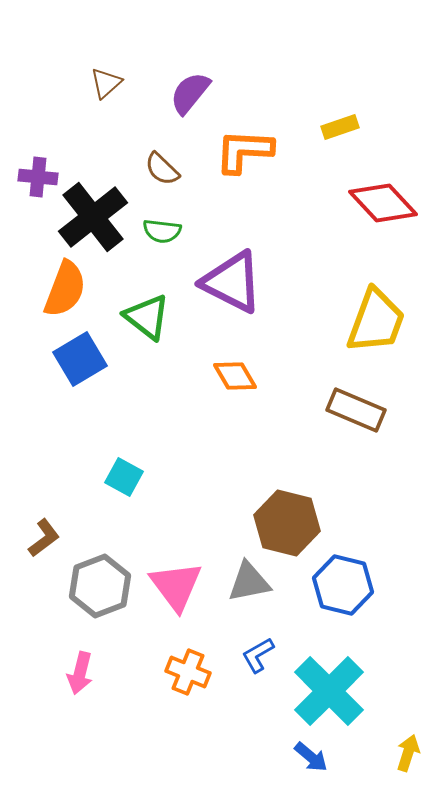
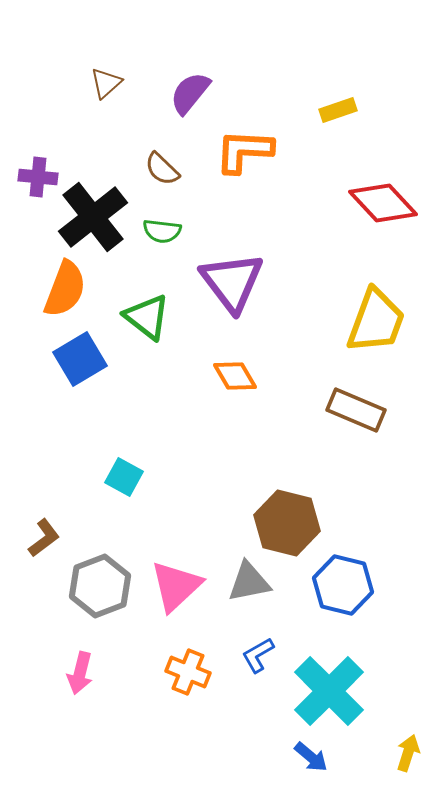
yellow rectangle: moved 2 px left, 17 px up
purple triangle: rotated 26 degrees clockwise
pink triangle: rotated 24 degrees clockwise
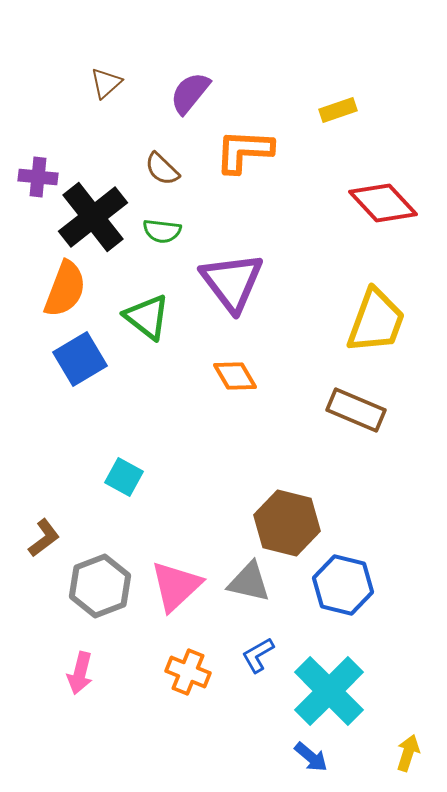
gray triangle: rotated 24 degrees clockwise
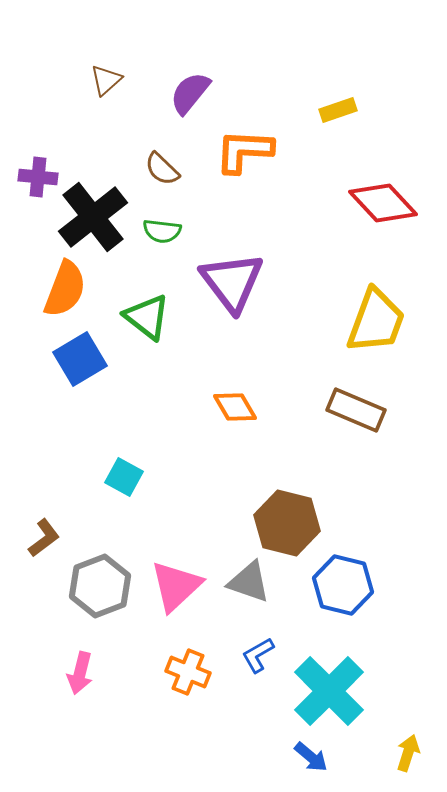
brown triangle: moved 3 px up
orange diamond: moved 31 px down
gray triangle: rotated 6 degrees clockwise
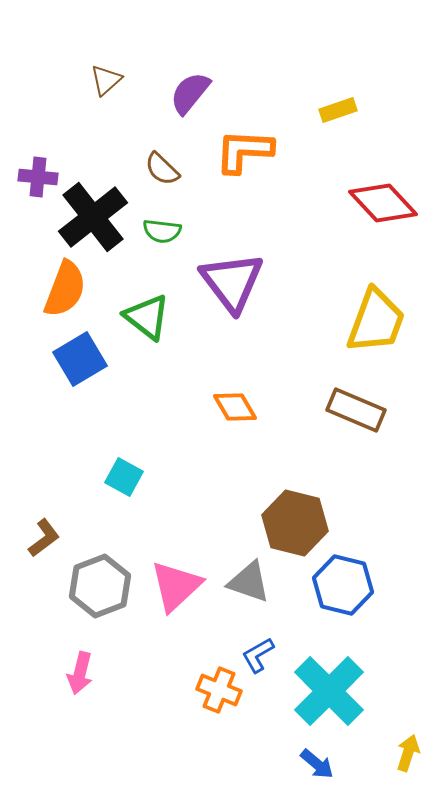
brown hexagon: moved 8 px right
orange cross: moved 31 px right, 18 px down
blue arrow: moved 6 px right, 7 px down
